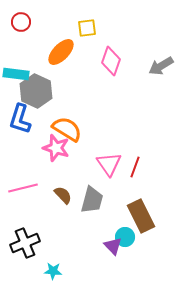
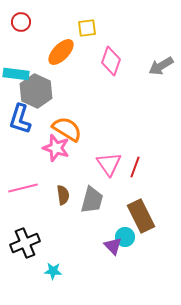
brown semicircle: rotated 36 degrees clockwise
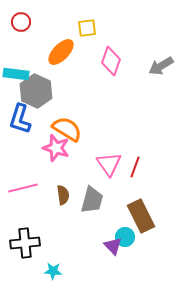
black cross: rotated 16 degrees clockwise
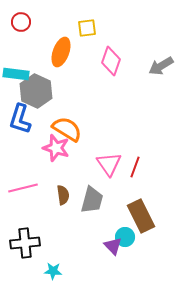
orange ellipse: rotated 24 degrees counterclockwise
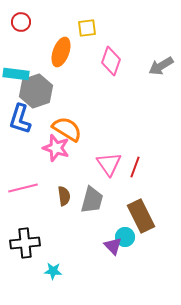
gray hexagon: rotated 16 degrees clockwise
brown semicircle: moved 1 px right, 1 px down
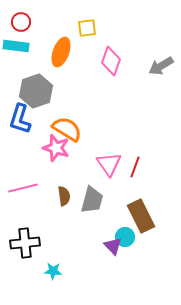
cyan rectangle: moved 28 px up
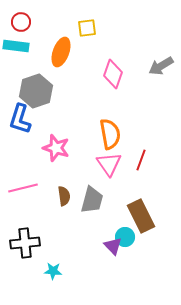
pink diamond: moved 2 px right, 13 px down
orange semicircle: moved 43 px right, 5 px down; rotated 48 degrees clockwise
red line: moved 6 px right, 7 px up
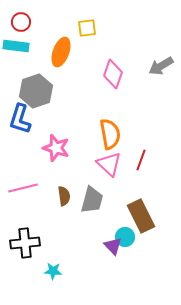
pink triangle: rotated 12 degrees counterclockwise
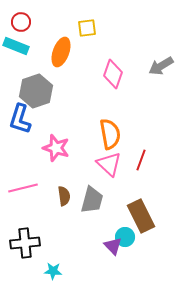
cyan rectangle: rotated 15 degrees clockwise
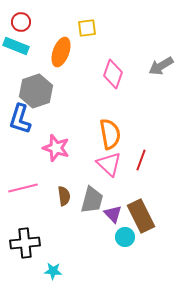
purple triangle: moved 32 px up
